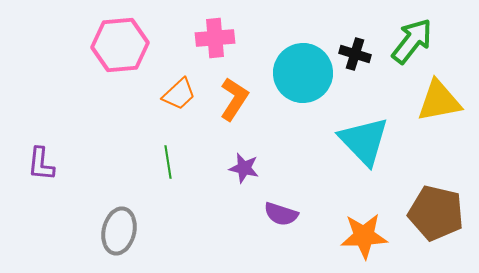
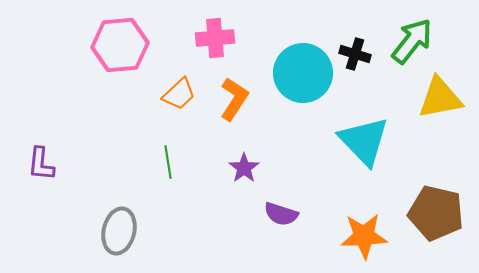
yellow triangle: moved 1 px right, 3 px up
purple star: rotated 24 degrees clockwise
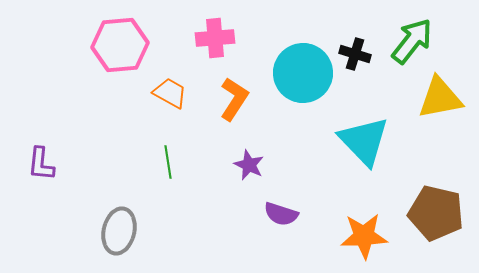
orange trapezoid: moved 9 px left, 1 px up; rotated 108 degrees counterclockwise
purple star: moved 5 px right, 3 px up; rotated 12 degrees counterclockwise
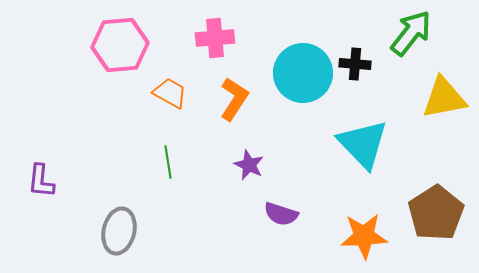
green arrow: moved 1 px left, 8 px up
black cross: moved 10 px down; rotated 12 degrees counterclockwise
yellow triangle: moved 4 px right
cyan triangle: moved 1 px left, 3 px down
purple L-shape: moved 17 px down
brown pentagon: rotated 26 degrees clockwise
